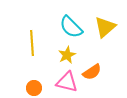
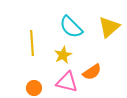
yellow triangle: moved 4 px right
yellow star: moved 4 px left
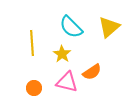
yellow star: moved 1 px left, 1 px up; rotated 12 degrees counterclockwise
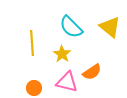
yellow triangle: moved 1 px right; rotated 40 degrees counterclockwise
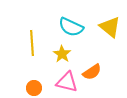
cyan semicircle: rotated 20 degrees counterclockwise
